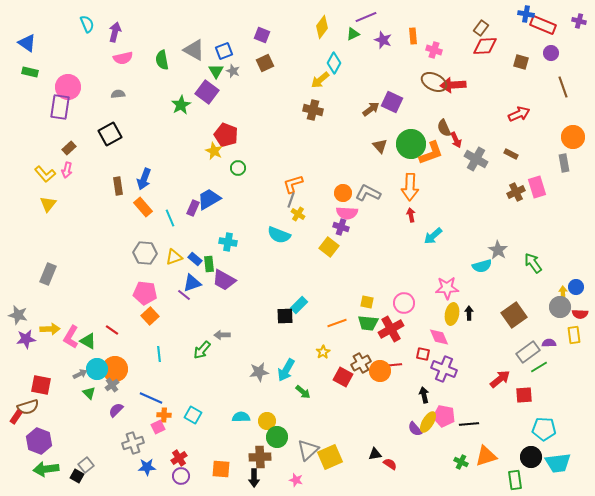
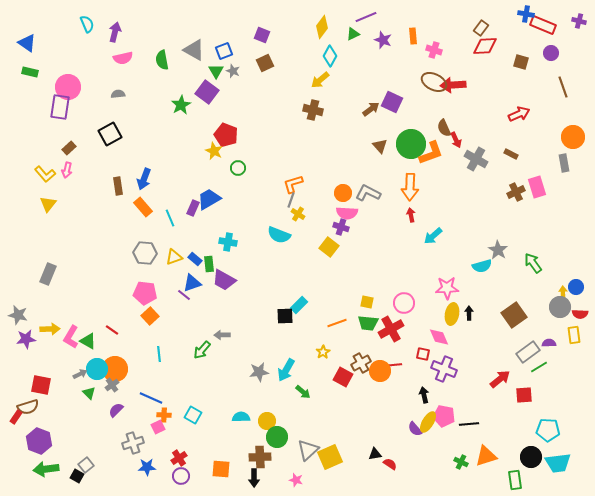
cyan diamond at (334, 63): moved 4 px left, 7 px up
cyan pentagon at (544, 429): moved 4 px right, 1 px down
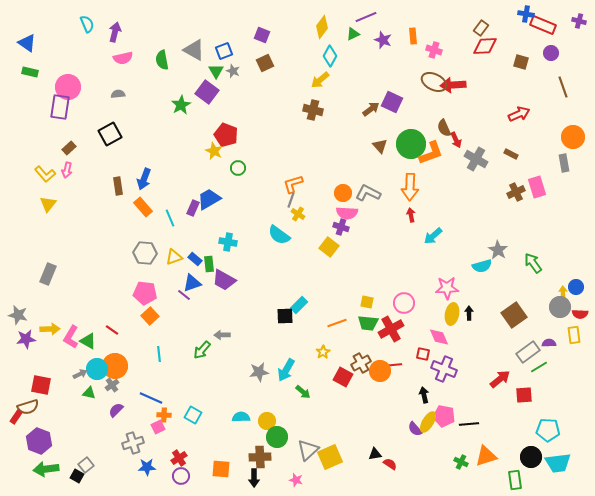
cyan semicircle at (279, 235): rotated 15 degrees clockwise
orange circle at (115, 369): moved 3 px up
green triangle at (89, 393): rotated 32 degrees counterclockwise
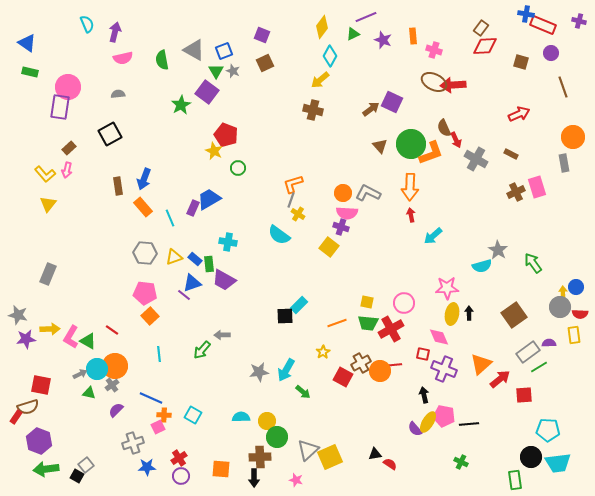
orange triangle at (486, 456): moved 5 px left, 92 px up; rotated 25 degrees counterclockwise
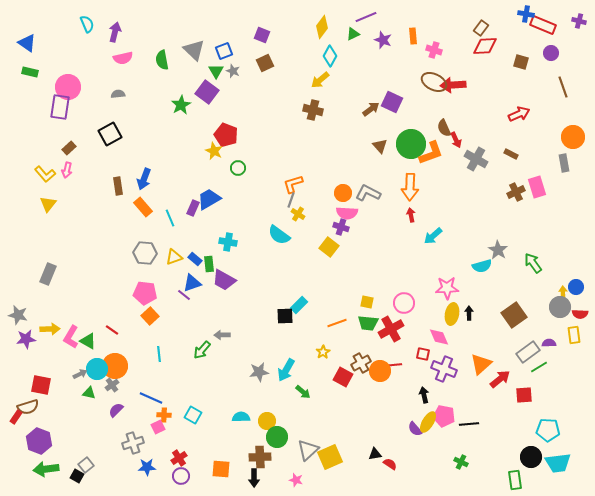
gray triangle at (194, 50): rotated 15 degrees clockwise
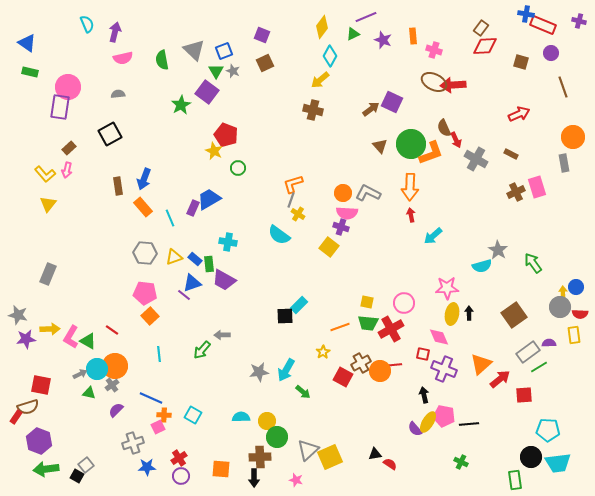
orange line at (337, 323): moved 3 px right, 4 px down
